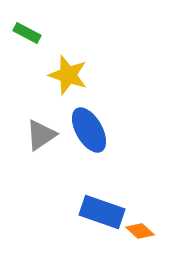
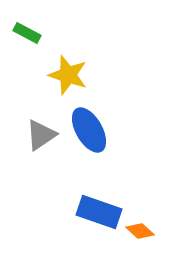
blue rectangle: moved 3 px left
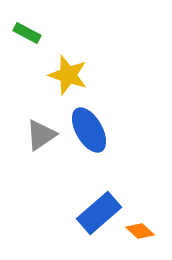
blue rectangle: moved 1 px down; rotated 60 degrees counterclockwise
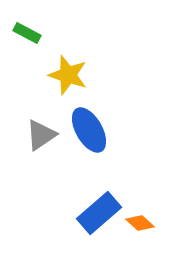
orange diamond: moved 8 px up
